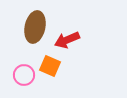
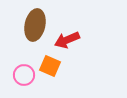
brown ellipse: moved 2 px up
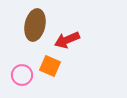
pink circle: moved 2 px left
